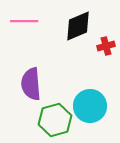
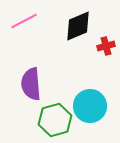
pink line: rotated 28 degrees counterclockwise
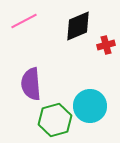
red cross: moved 1 px up
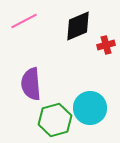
cyan circle: moved 2 px down
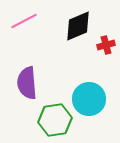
purple semicircle: moved 4 px left, 1 px up
cyan circle: moved 1 px left, 9 px up
green hexagon: rotated 8 degrees clockwise
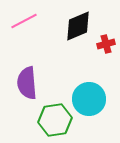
red cross: moved 1 px up
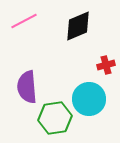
red cross: moved 21 px down
purple semicircle: moved 4 px down
green hexagon: moved 2 px up
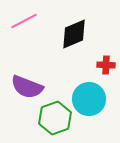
black diamond: moved 4 px left, 8 px down
red cross: rotated 18 degrees clockwise
purple semicircle: rotated 64 degrees counterclockwise
green hexagon: rotated 12 degrees counterclockwise
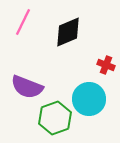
pink line: moved 1 px left, 1 px down; rotated 36 degrees counterclockwise
black diamond: moved 6 px left, 2 px up
red cross: rotated 18 degrees clockwise
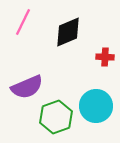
red cross: moved 1 px left, 8 px up; rotated 18 degrees counterclockwise
purple semicircle: rotated 44 degrees counterclockwise
cyan circle: moved 7 px right, 7 px down
green hexagon: moved 1 px right, 1 px up
